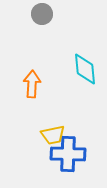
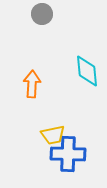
cyan diamond: moved 2 px right, 2 px down
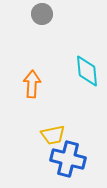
blue cross: moved 5 px down; rotated 12 degrees clockwise
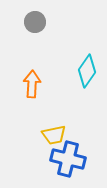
gray circle: moved 7 px left, 8 px down
cyan diamond: rotated 40 degrees clockwise
yellow trapezoid: moved 1 px right
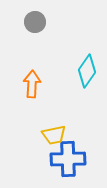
blue cross: rotated 16 degrees counterclockwise
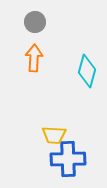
cyan diamond: rotated 20 degrees counterclockwise
orange arrow: moved 2 px right, 26 px up
yellow trapezoid: rotated 15 degrees clockwise
